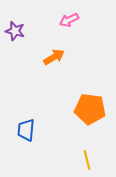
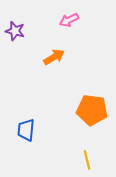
orange pentagon: moved 2 px right, 1 px down
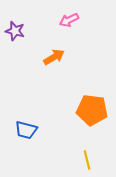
blue trapezoid: rotated 80 degrees counterclockwise
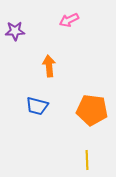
purple star: rotated 18 degrees counterclockwise
orange arrow: moved 5 px left, 9 px down; rotated 65 degrees counterclockwise
blue trapezoid: moved 11 px right, 24 px up
yellow line: rotated 12 degrees clockwise
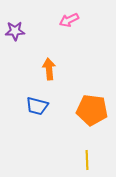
orange arrow: moved 3 px down
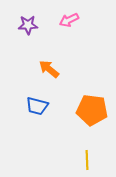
purple star: moved 13 px right, 6 px up
orange arrow: rotated 45 degrees counterclockwise
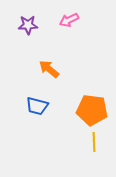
yellow line: moved 7 px right, 18 px up
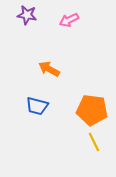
purple star: moved 1 px left, 10 px up; rotated 12 degrees clockwise
orange arrow: rotated 10 degrees counterclockwise
yellow line: rotated 24 degrees counterclockwise
